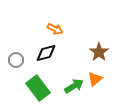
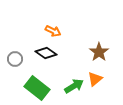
orange arrow: moved 2 px left, 2 px down
black diamond: rotated 50 degrees clockwise
gray circle: moved 1 px left, 1 px up
green rectangle: moved 1 px left; rotated 15 degrees counterclockwise
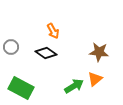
orange arrow: rotated 35 degrees clockwise
brown star: rotated 30 degrees counterclockwise
gray circle: moved 4 px left, 12 px up
green rectangle: moved 16 px left; rotated 10 degrees counterclockwise
